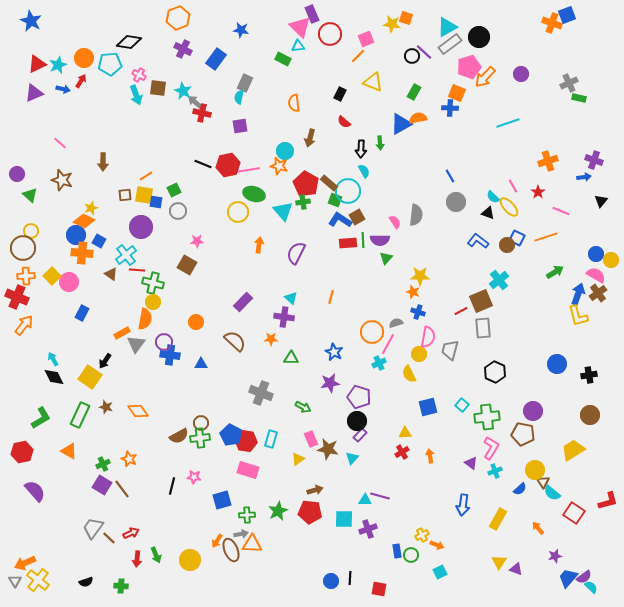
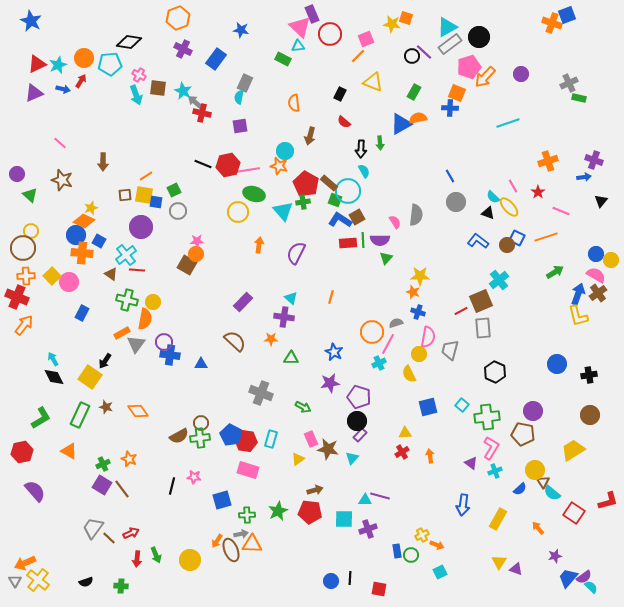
brown arrow at (310, 138): moved 2 px up
green cross at (153, 283): moved 26 px left, 17 px down
orange circle at (196, 322): moved 68 px up
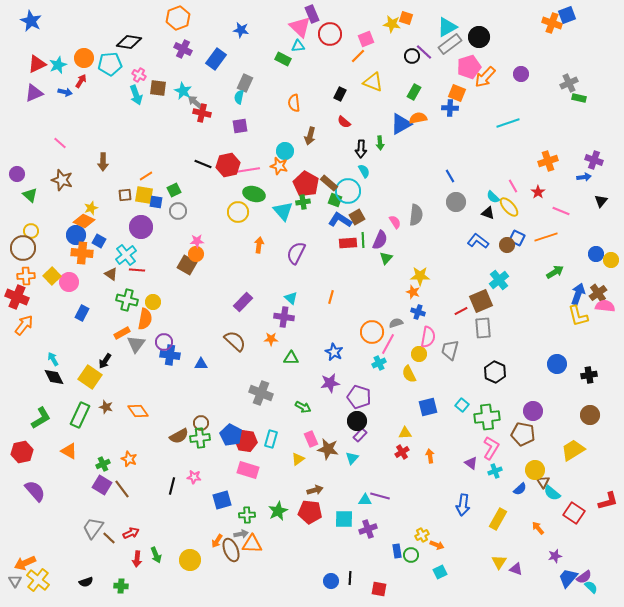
blue arrow at (63, 89): moved 2 px right, 3 px down
purple semicircle at (380, 240): rotated 66 degrees counterclockwise
pink semicircle at (596, 275): moved 9 px right, 31 px down; rotated 24 degrees counterclockwise
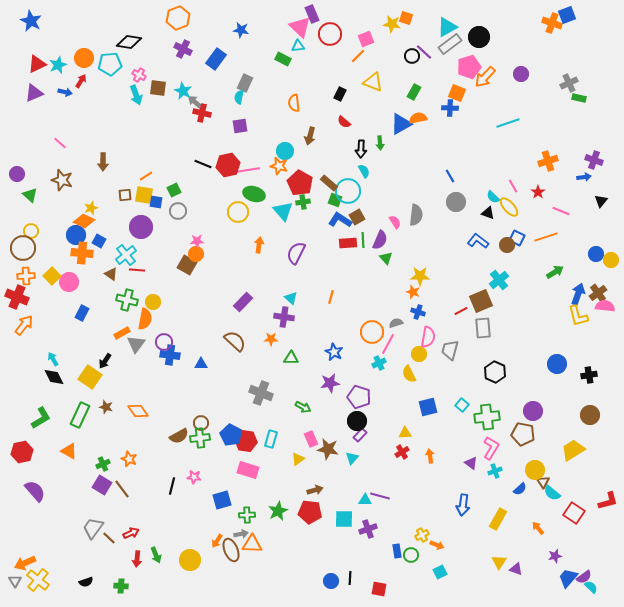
red pentagon at (306, 184): moved 6 px left, 1 px up
green triangle at (386, 258): rotated 24 degrees counterclockwise
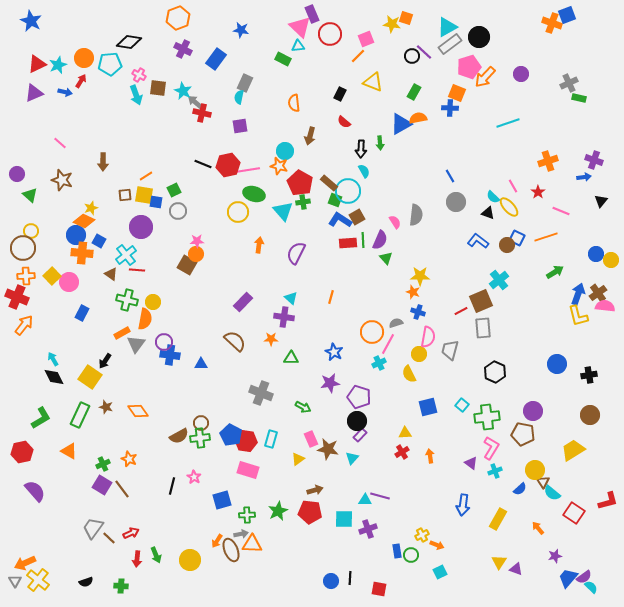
pink star at (194, 477): rotated 24 degrees clockwise
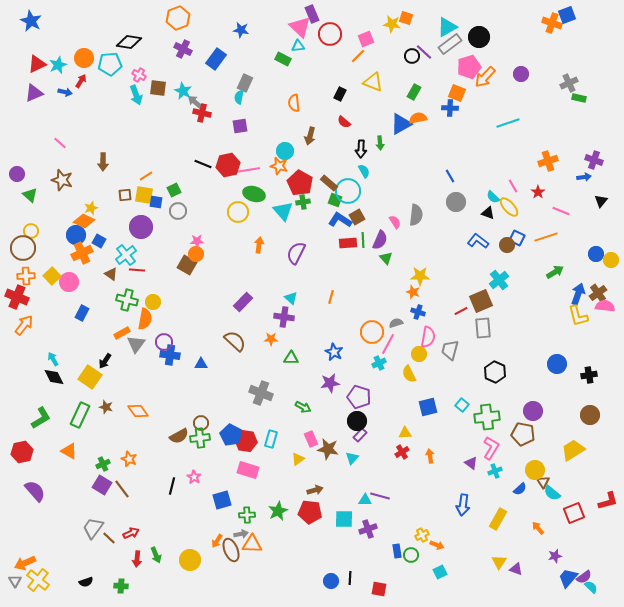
orange cross at (82, 253): rotated 30 degrees counterclockwise
red square at (574, 513): rotated 35 degrees clockwise
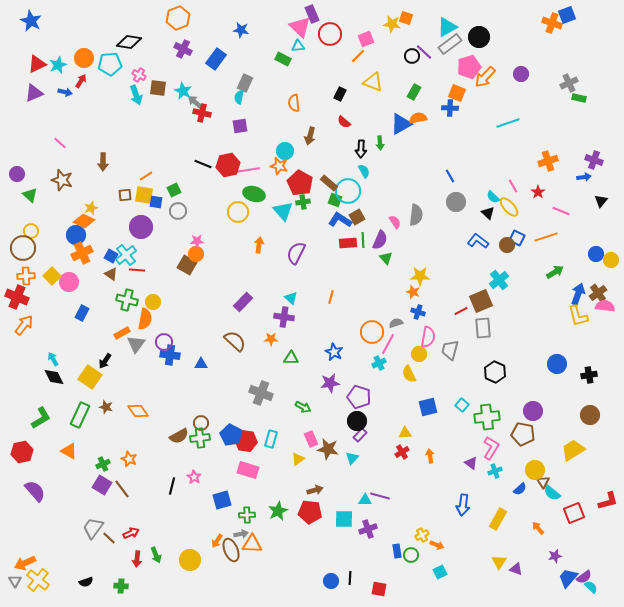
black triangle at (488, 213): rotated 24 degrees clockwise
blue square at (99, 241): moved 12 px right, 15 px down
